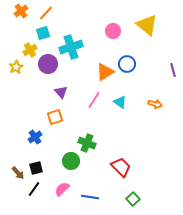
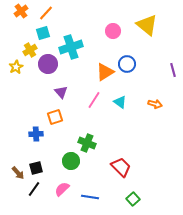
blue cross: moved 1 px right, 3 px up; rotated 32 degrees clockwise
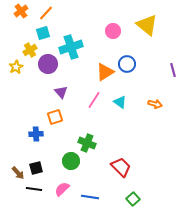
black line: rotated 63 degrees clockwise
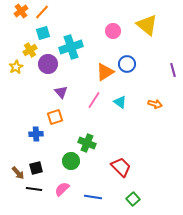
orange line: moved 4 px left, 1 px up
blue line: moved 3 px right
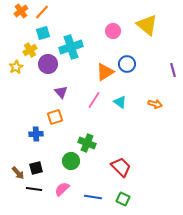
green square: moved 10 px left; rotated 24 degrees counterclockwise
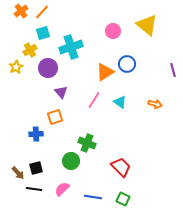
purple circle: moved 4 px down
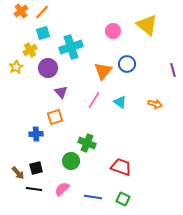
orange triangle: moved 2 px left, 1 px up; rotated 18 degrees counterclockwise
red trapezoid: rotated 25 degrees counterclockwise
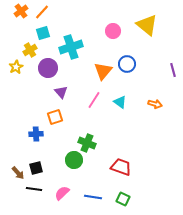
green circle: moved 3 px right, 1 px up
pink semicircle: moved 4 px down
